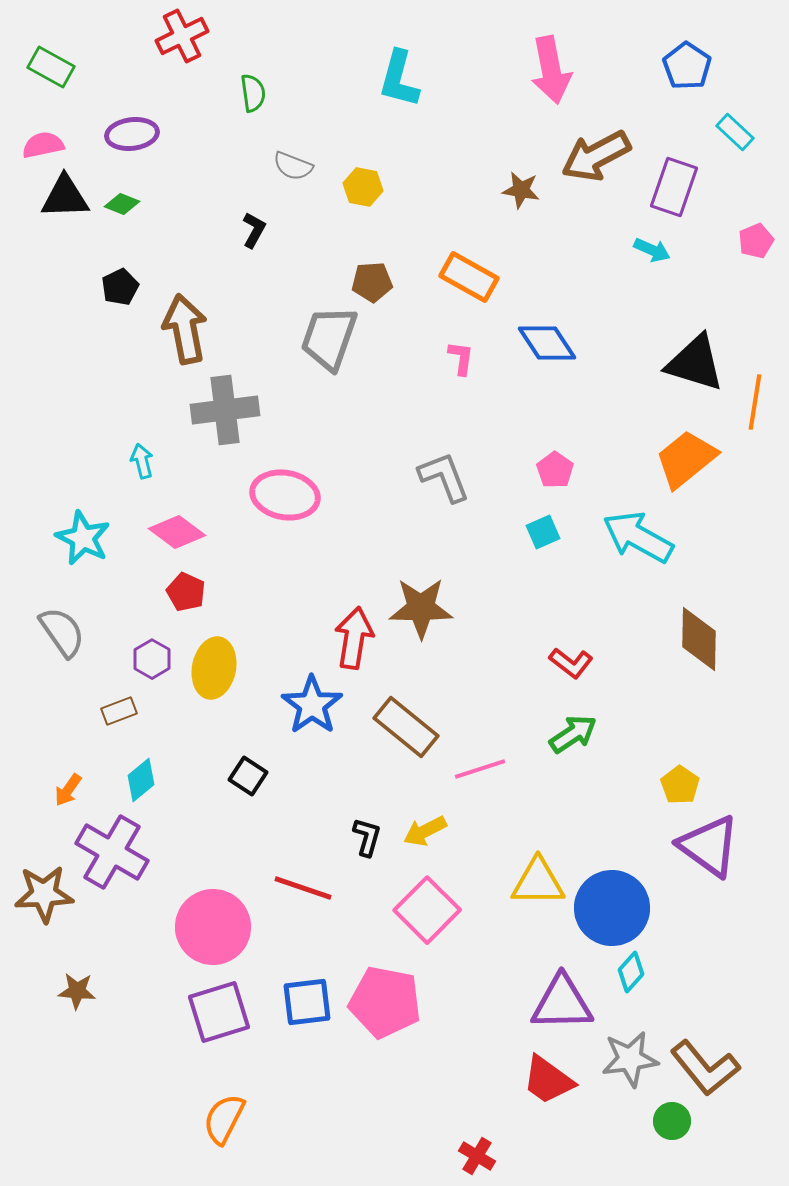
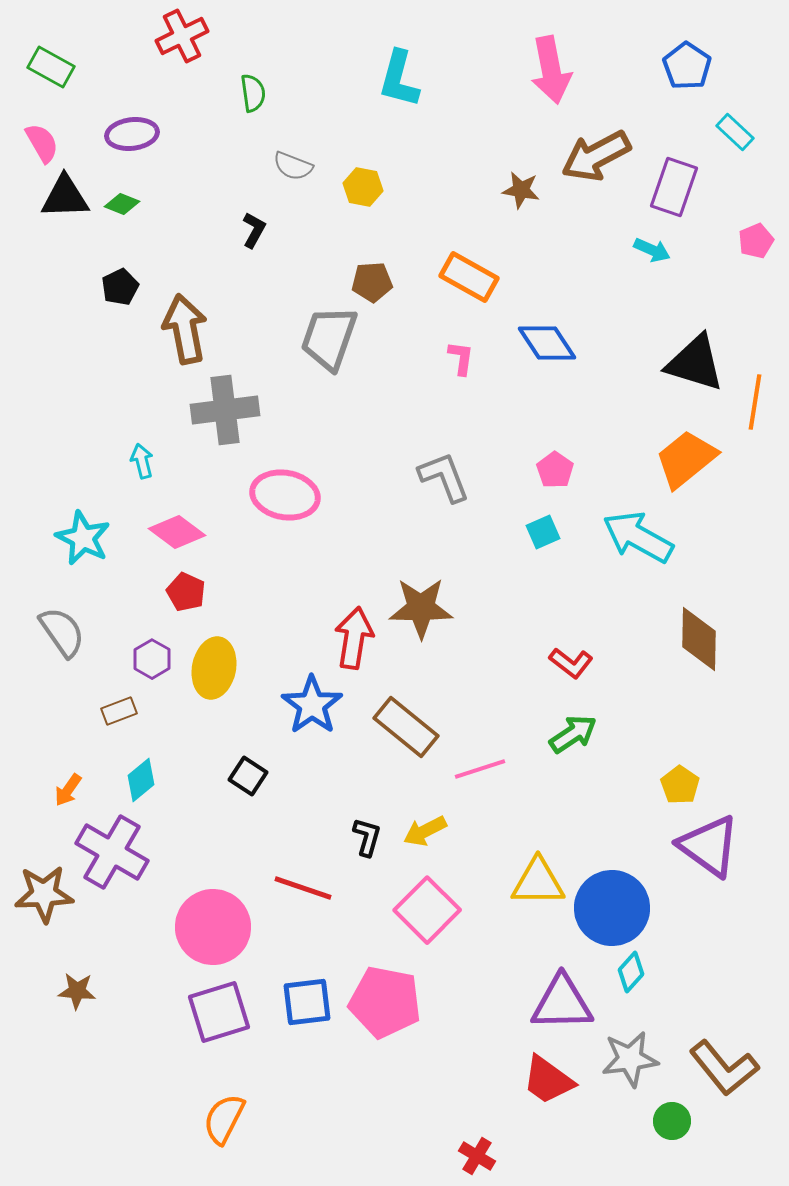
pink semicircle at (43, 145): moved 1 px left, 2 px up; rotated 72 degrees clockwise
brown L-shape at (705, 1068): moved 19 px right
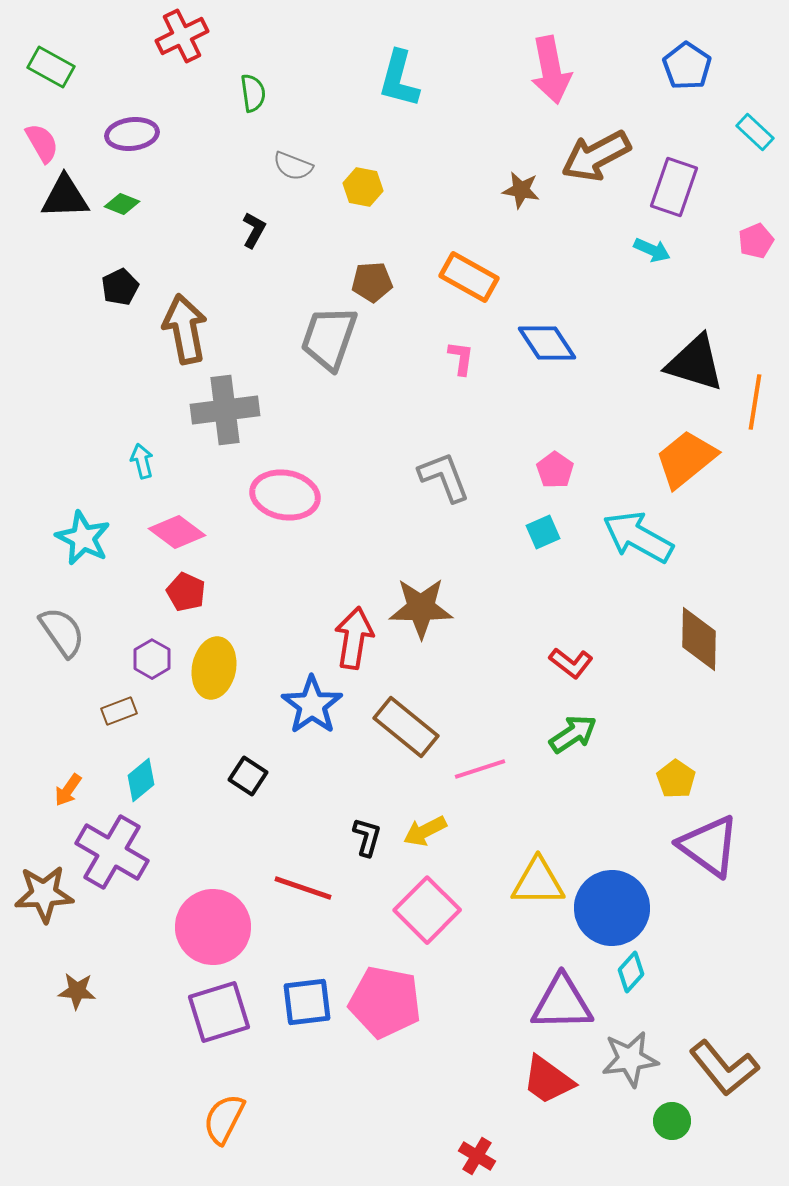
cyan rectangle at (735, 132): moved 20 px right
yellow pentagon at (680, 785): moved 4 px left, 6 px up
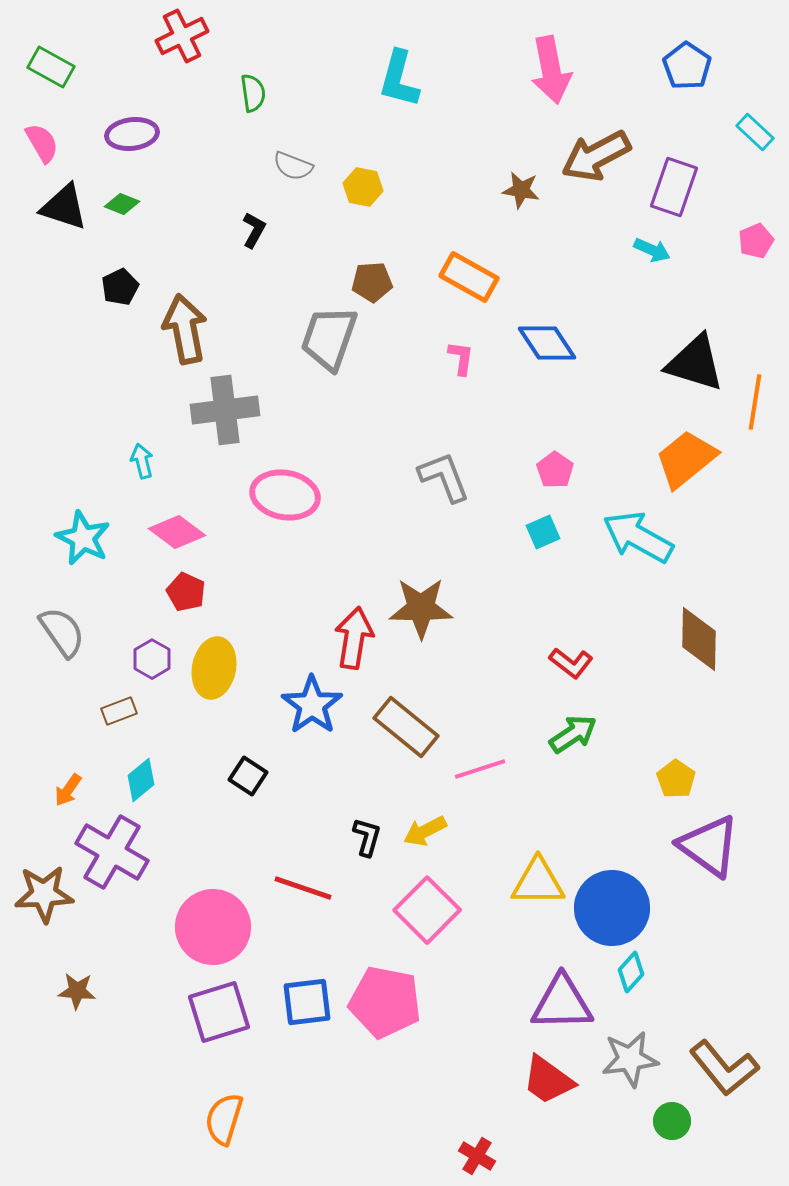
black triangle at (65, 197): moved 1 px left, 10 px down; rotated 20 degrees clockwise
orange semicircle at (224, 1119): rotated 10 degrees counterclockwise
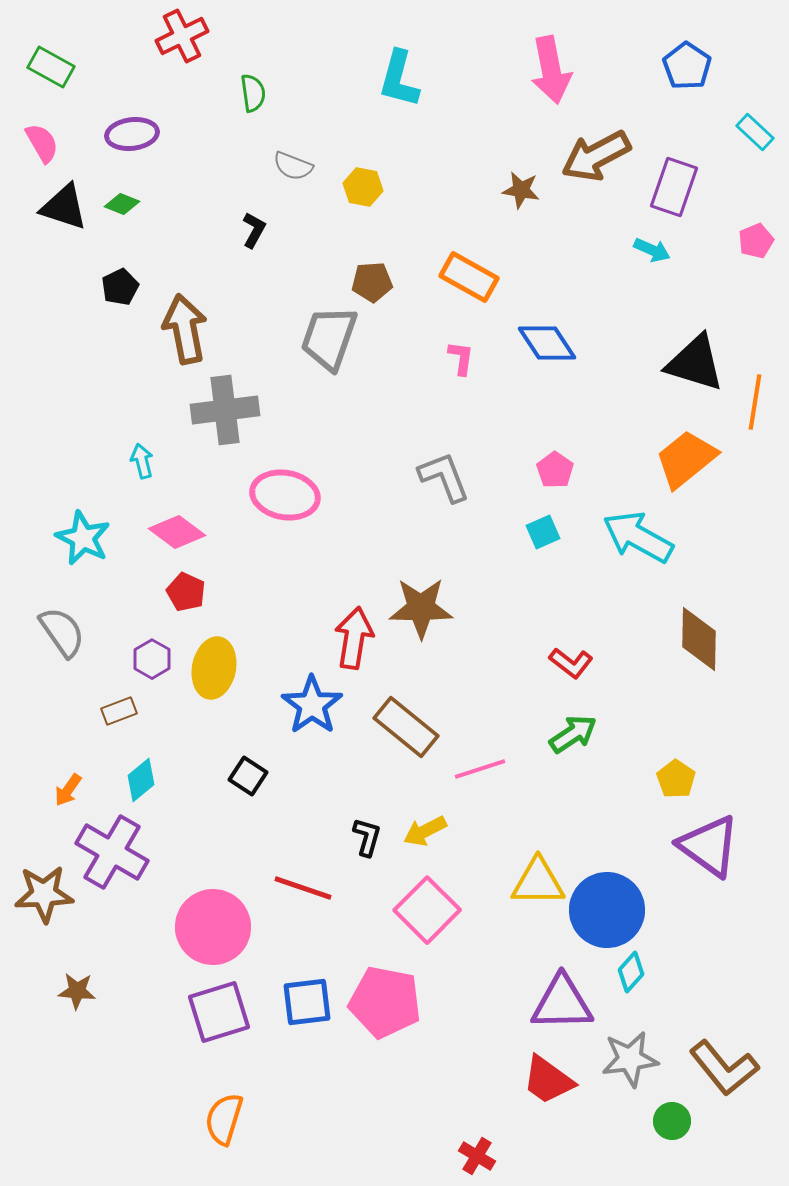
blue circle at (612, 908): moved 5 px left, 2 px down
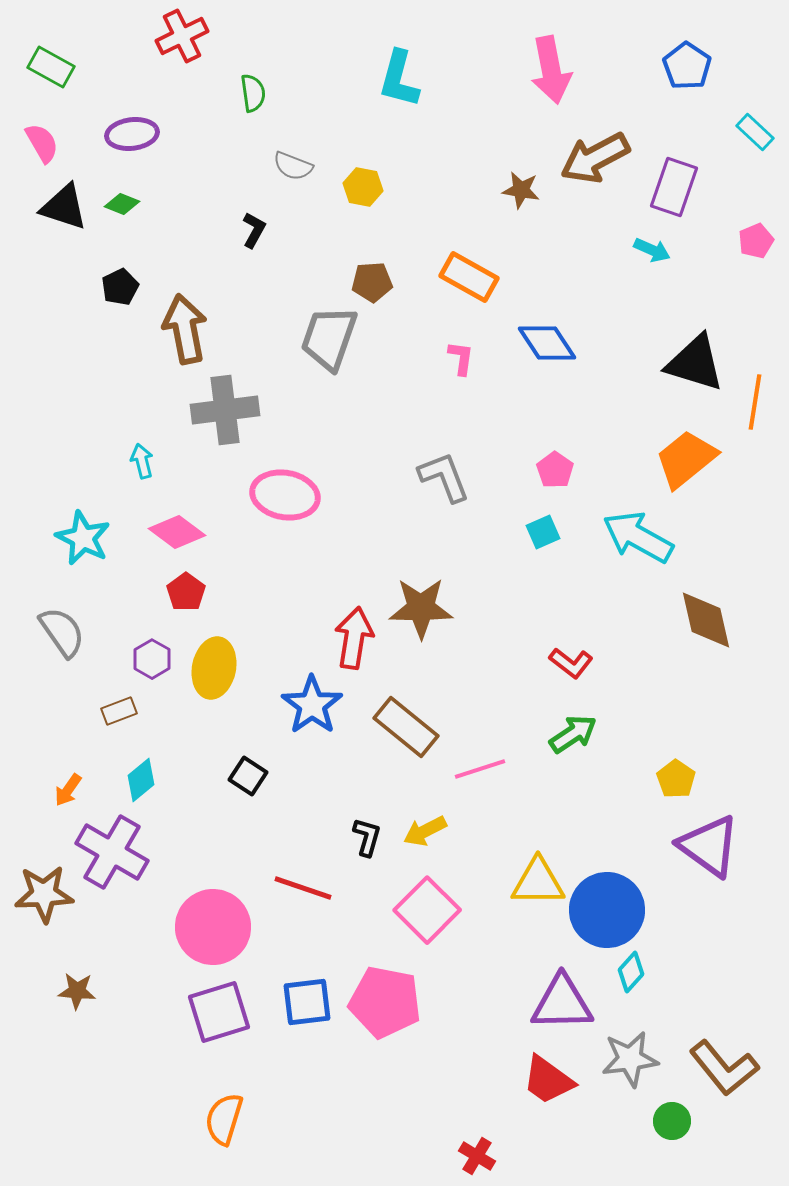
brown arrow at (596, 156): moved 1 px left, 2 px down
red pentagon at (186, 592): rotated 12 degrees clockwise
brown diamond at (699, 639): moved 7 px right, 19 px up; rotated 14 degrees counterclockwise
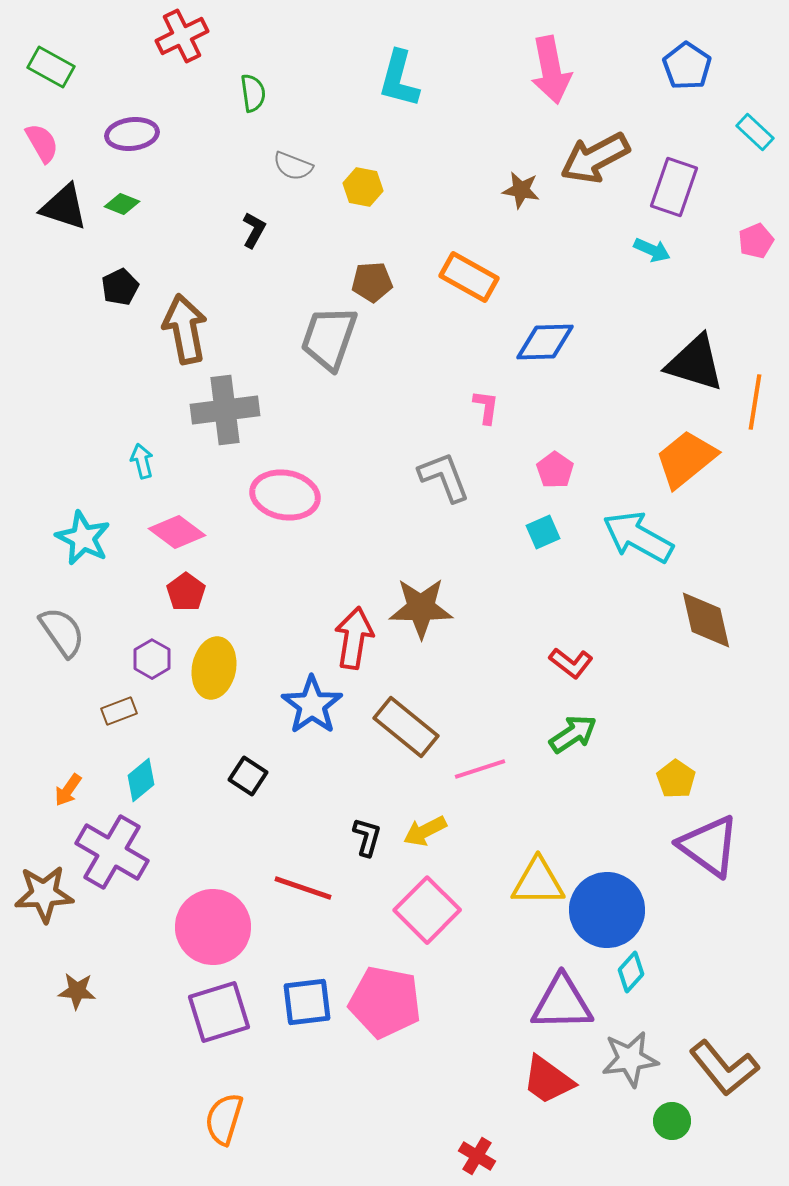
blue diamond at (547, 343): moved 2 px left, 1 px up; rotated 58 degrees counterclockwise
pink L-shape at (461, 358): moved 25 px right, 49 px down
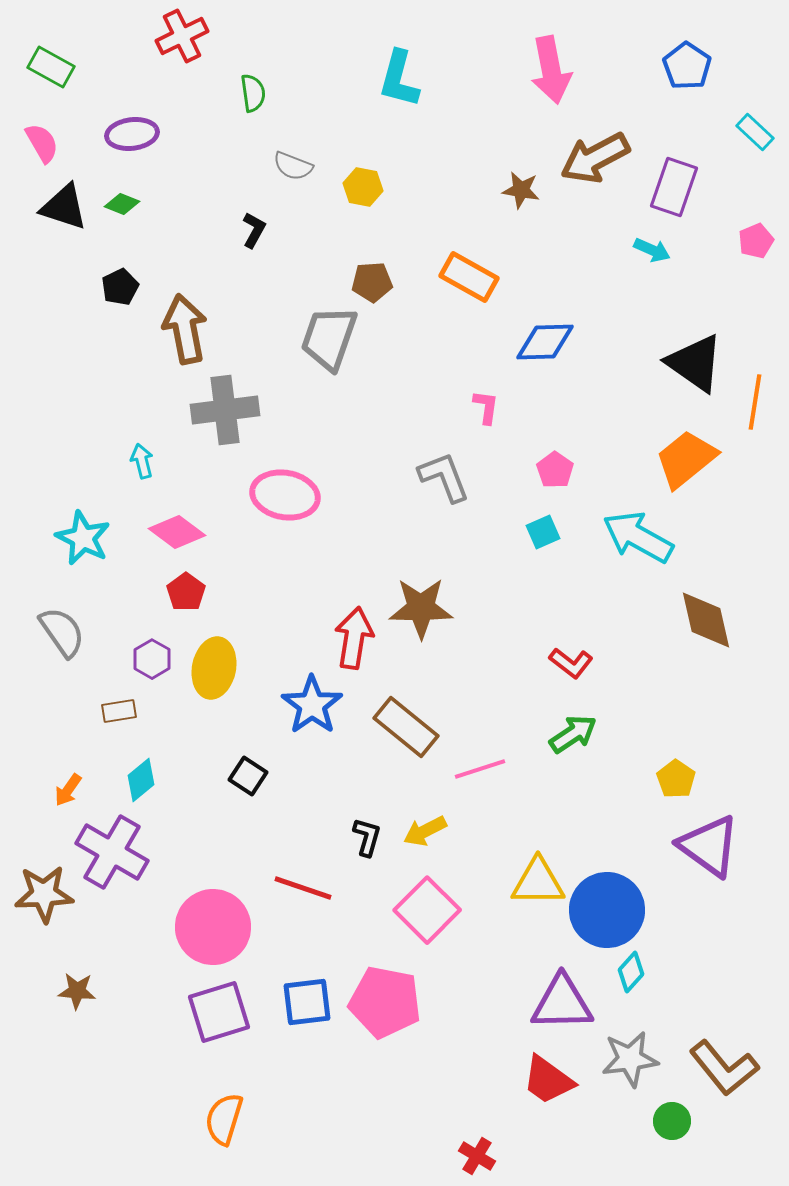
black triangle at (695, 363): rotated 18 degrees clockwise
brown rectangle at (119, 711): rotated 12 degrees clockwise
